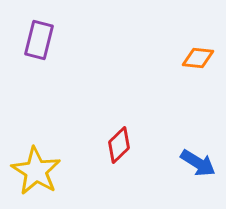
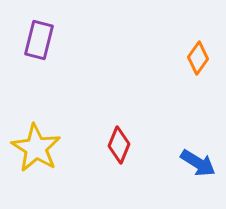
orange diamond: rotated 60 degrees counterclockwise
red diamond: rotated 24 degrees counterclockwise
yellow star: moved 23 px up
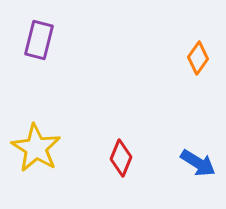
red diamond: moved 2 px right, 13 px down
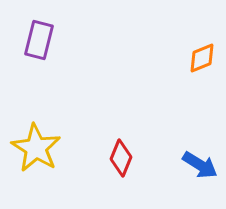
orange diamond: moved 4 px right; rotated 32 degrees clockwise
blue arrow: moved 2 px right, 2 px down
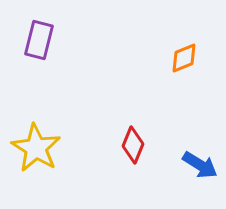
orange diamond: moved 18 px left
red diamond: moved 12 px right, 13 px up
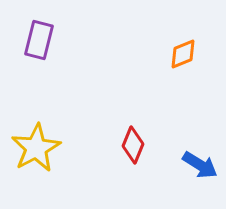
orange diamond: moved 1 px left, 4 px up
yellow star: rotated 12 degrees clockwise
